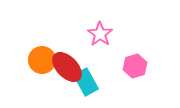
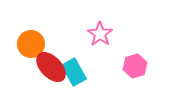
orange circle: moved 11 px left, 16 px up
red ellipse: moved 16 px left
cyan rectangle: moved 12 px left, 10 px up
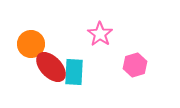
pink hexagon: moved 1 px up
cyan rectangle: rotated 32 degrees clockwise
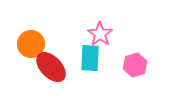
cyan rectangle: moved 16 px right, 14 px up
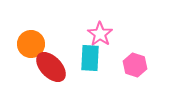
pink hexagon: rotated 25 degrees counterclockwise
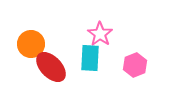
pink hexagon: rotated 20 degrees clockwise
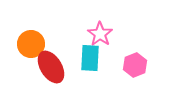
red ellipse: rotated 12 degrees clockwise
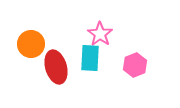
red ellipse: moved 5 px right; rotated 16 degrees clockwise
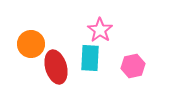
pink star: moved 4 px up
pink hexagon: moved 2 px left, 1 px down; rotated 10 degrees clockwise
